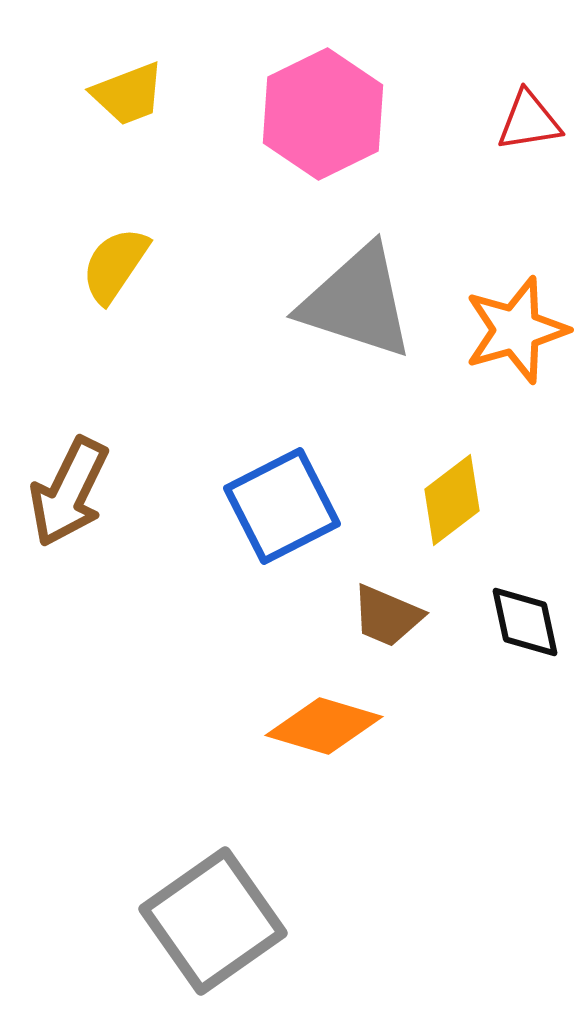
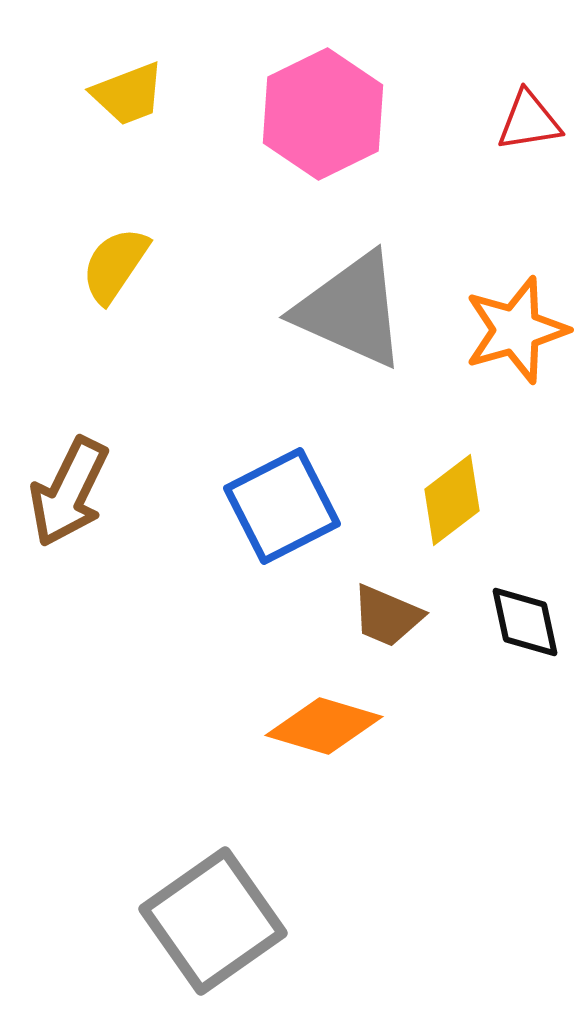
gray triangle: moved 6 px left, 8 px down; rotated 6 degrees clockwise
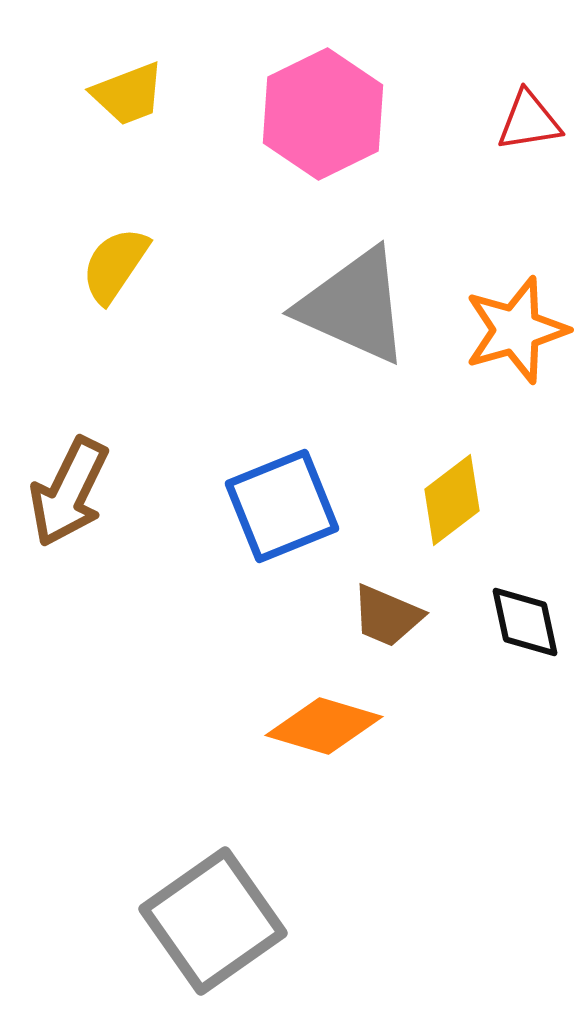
gray triangle: moved 3 px right, 4 px up
blue square: rotated 5 degrees clockwise
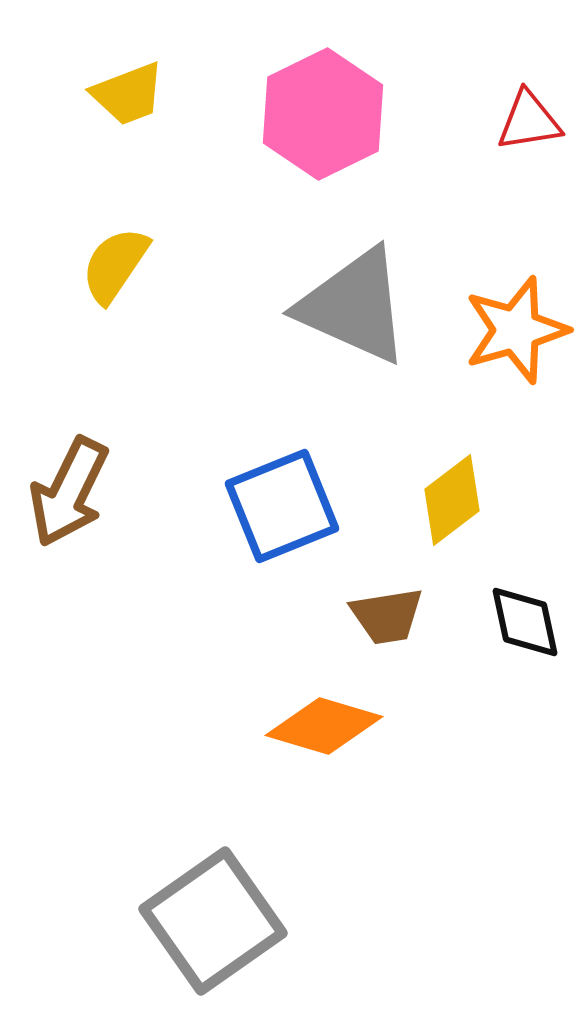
brown trapezoid: rotated 32 degrees counterclockwise
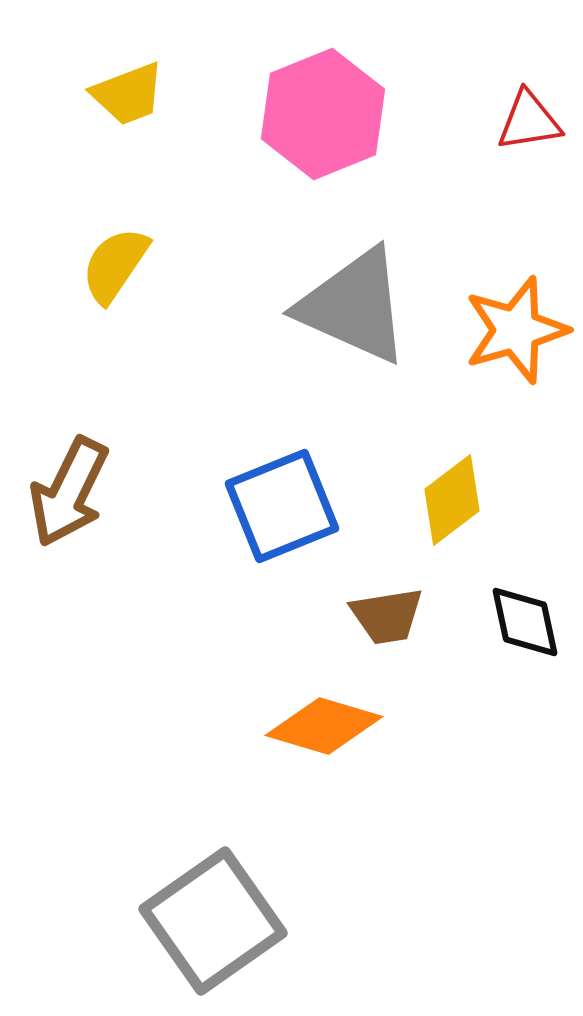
pink hexagon: rotated 4 degrees clockwise
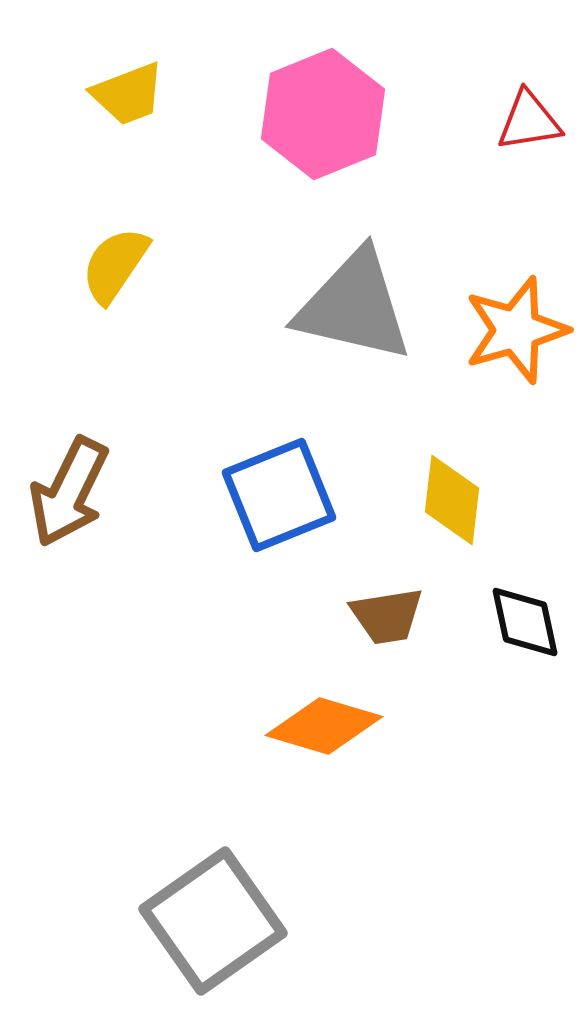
gray triangle: rotated 11 degrees counterclockwise
yellow diamond: rotated 46 degrees counterclockwise
blue square: moved 3 px left, 11 px up
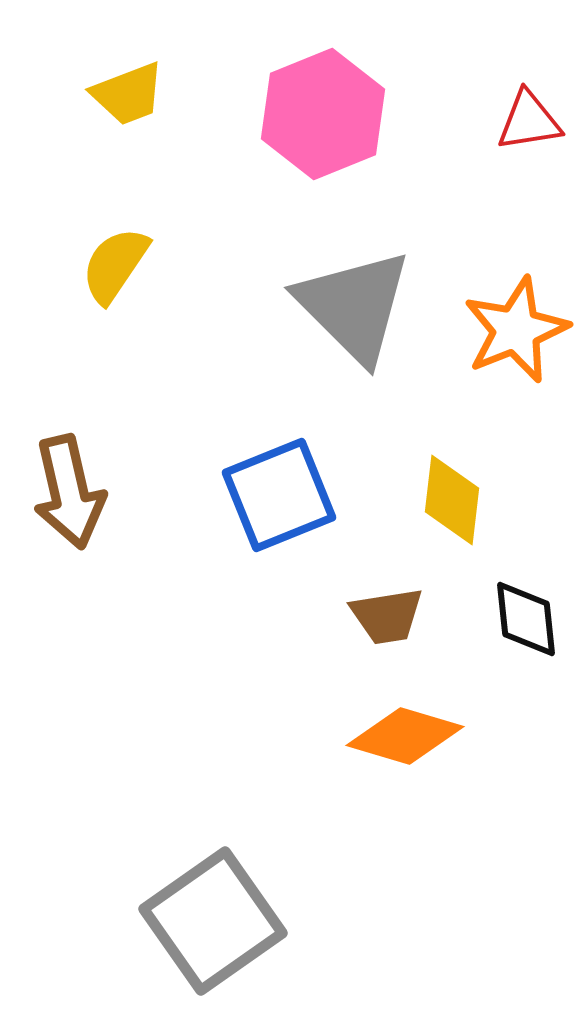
gray triangle: rotated 32 degrees clockwise
orange star: rotated 6 degrees counterclockwise
brown arrow: rotated 39 degrees counterclockwise
black diamond: moved 1 px right, 3 px up; rotated 6 degrees clockwise
orange diamond: moved 81 px right, 10 px down
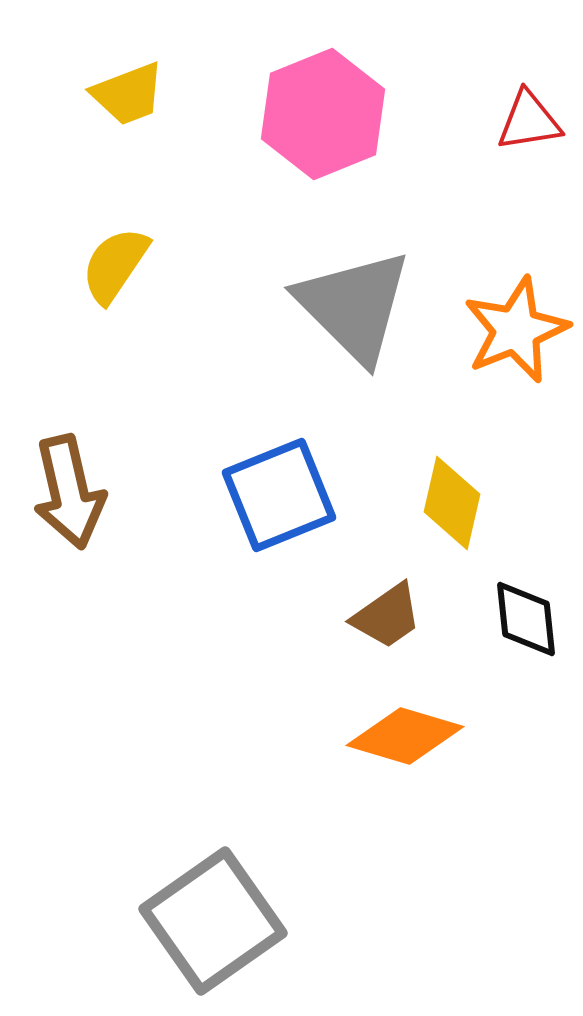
yellow diamond: moved 3 px down; rotated 6 degrees clockwise
brown trapezoid: rotated 26 degrees counterclockwise
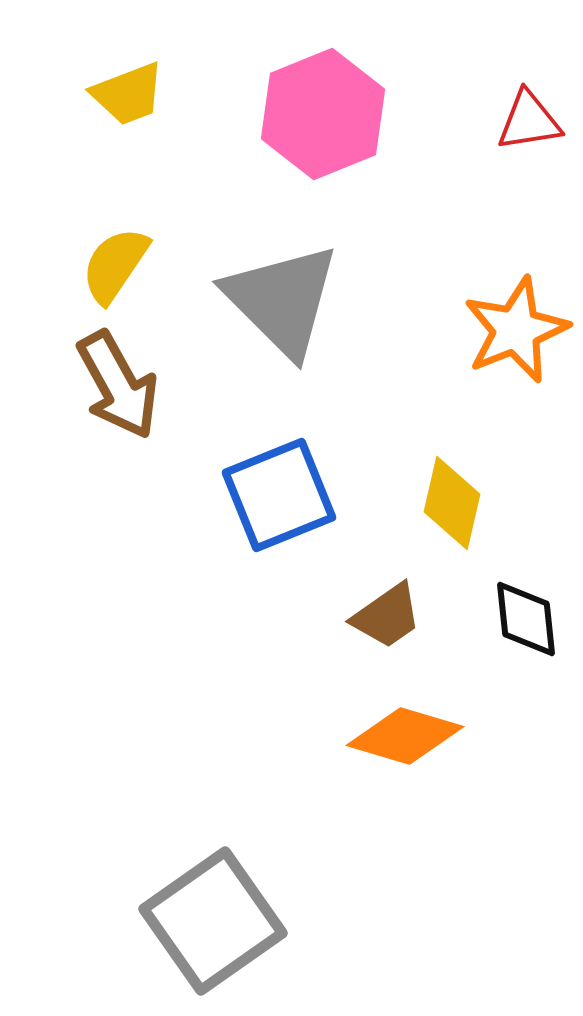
gray triangle: moved 72 px left, 6 px up
brown arrow: moved 49 px right, 107 px up; rotated 16 degrees counterclockwise
